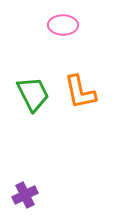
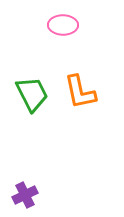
green trapezoid: moved 1 px left
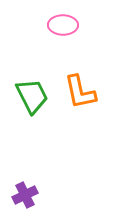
green trapezoid: moved 2 px down
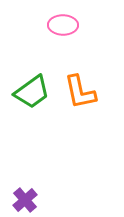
green trapezoid: moved 4 px up; rotated 81 degrees clockwise
purple cross: moved 5 px down; rotated 15 degrees counterclockwise
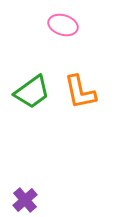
pink ellipse: rotated 16 degrees clockwise
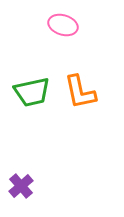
green trapezoid: rotated 24 degrees clockwise
purple cross: moved 4 px left, 14 px up
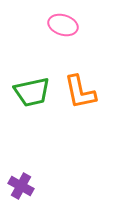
purple cross: rotated 20 degrees counterclockwise
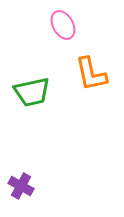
pink ellipse: rotated 44 degrees clockwise
orange L-shape: moved 11 px right, 18 px up
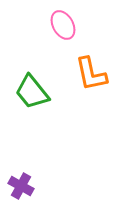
green trapezoid: rotated 63 degrees clockwise
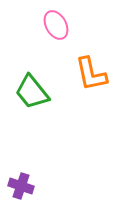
pink ellipse: moved 7 px left
purple cross: rotated 10 degrees counterclockwise
